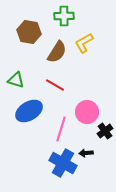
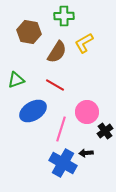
green triangle: rotated 36 degrees counterclockwise
blue ellipse: moved 4 px right
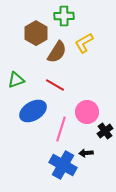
brown hexagon: moved 7 px right, 1 px down; rotated 20 degrees clockwise
blue cross: moved 2 px down
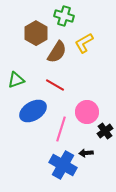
green cross: rotated 18 degrees clockwise
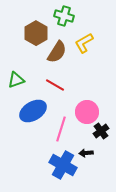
black cross: moved 4 px left
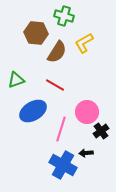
brown hexagon: rotated 25 degrees counterclockwise
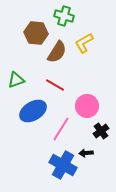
pink circle: moved 6 px up
pink line: rotated 15 degrees clockwise
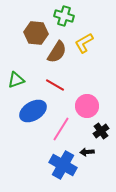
black arrow: moved 1 px right, 1 px up
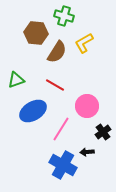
black cross: moved 2 px right, 1 px down
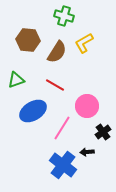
brown hexagon: moved 8 px left, 7 px down
pink line: moved 1 px right, 1 px up
blue cross: rotated 8 degrees clockwise
